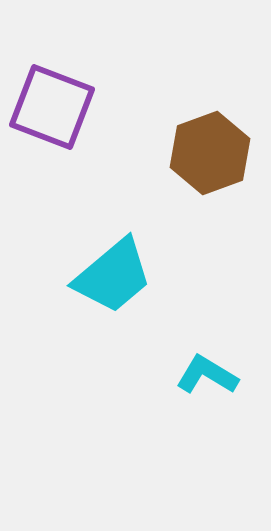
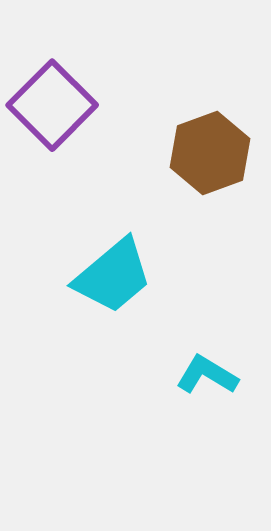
purple square: moved 2 px up; rotated 24 degrees clockwise
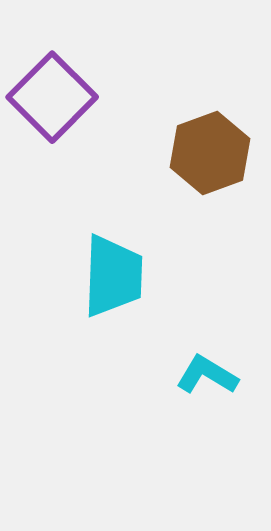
purple square: moved 8 px up
cyan trapezoid: rotated 48 degrees counterclockwise
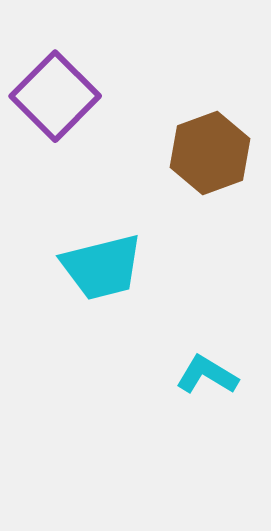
purple square: moved 3 px right, 1 px up
cyan trapezoid: moved 11 px left, 9 px up; rotated 74 degrees clockwise
